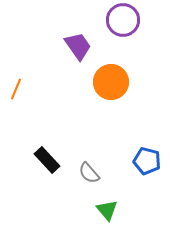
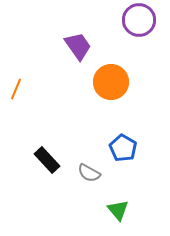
purple circle: moved 16 px right
blue pentagon: moved 24 px left, 13 px up; rotated 16 degrees clockwise
gray semicircle: rotated 20 degrees counterclockwise
green triangle: moved 11 px right
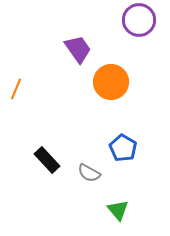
purple trapezoid: moved 3 px down
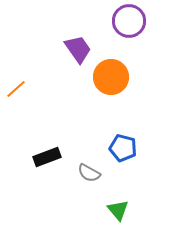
purple circle: moved 10 px left, 1 px down
orange circle: moved 5 px up
orange line: rotated 25 degrees clockwise
blue pentagon: rotated 16 degrees counterclockwise
black rectangle: moved 3 px up; rotated 68 degrees counterclockwise
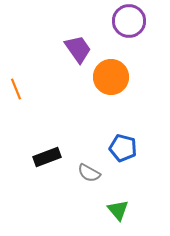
orange line: rotated 70 degrees counterclockwise
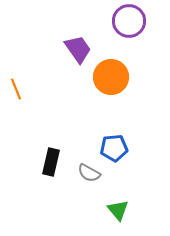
blue pentagon: moved 9 px left; rotated 20 degrees counterclockwise
black rectangle: moved 4 px right, 5 px down; rotated 56 degrees counterclockwise
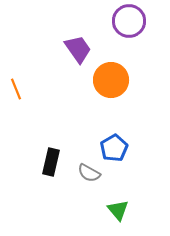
orange circle: moved 3 px down
blue pentagon: rotated 24 degrees counterclockwise
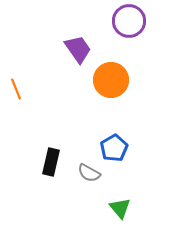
green triangle: moved 2 px right, 2 px up
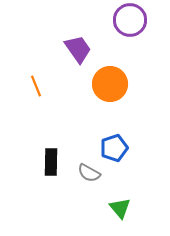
purple circle: moved 1 px right, 1 px up
orange circle: moved 1 px left, 4 px down
orange line: moved 20 px right, 3 px up
blue pentagon: rotated 12 degrees clockwise
black rectangle: rotated 12 degrees counterclockwise
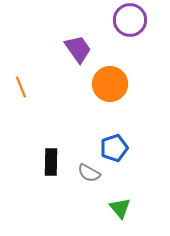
orange line: moved 15 px left, 1 px down
